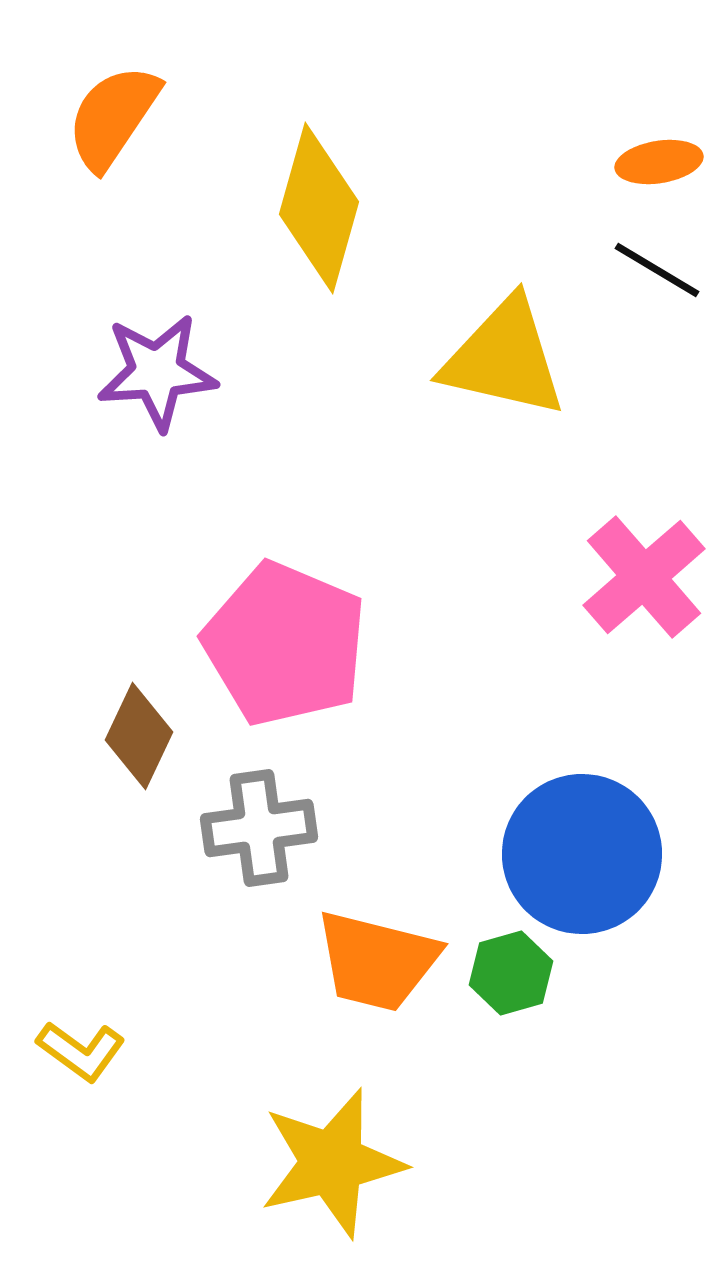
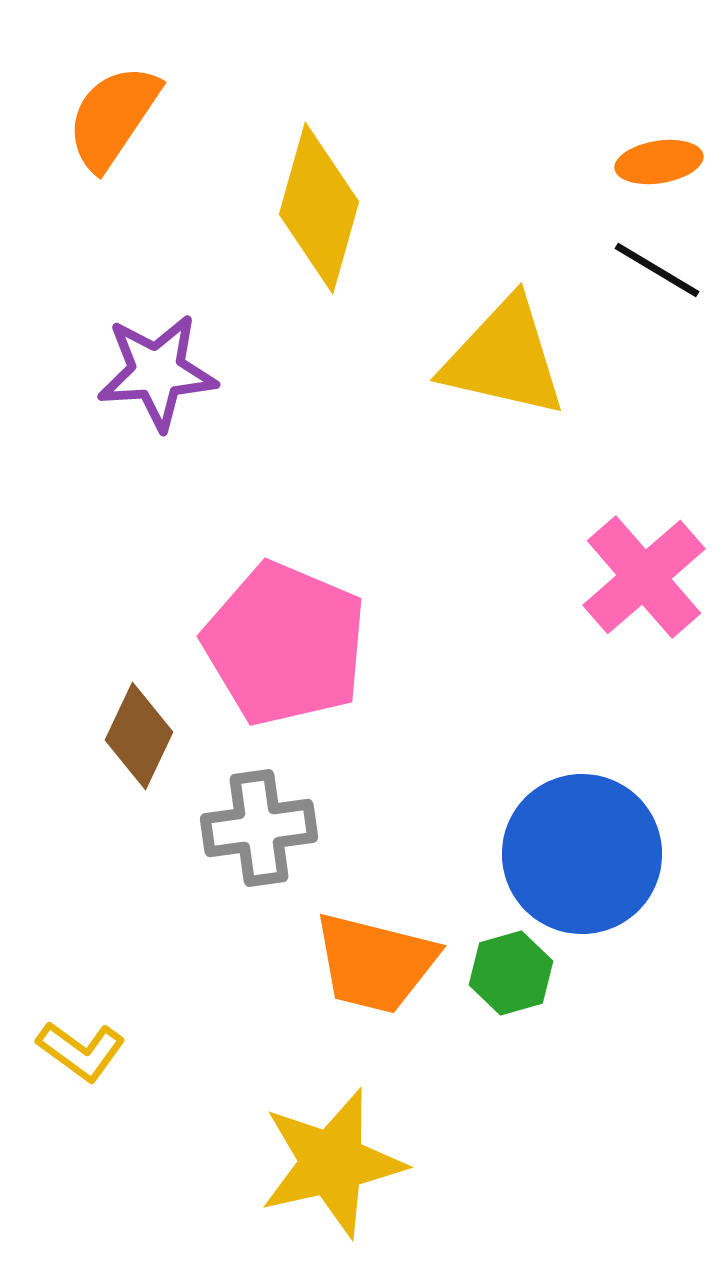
orange trapezoid: moved 2 px left, 2 px down
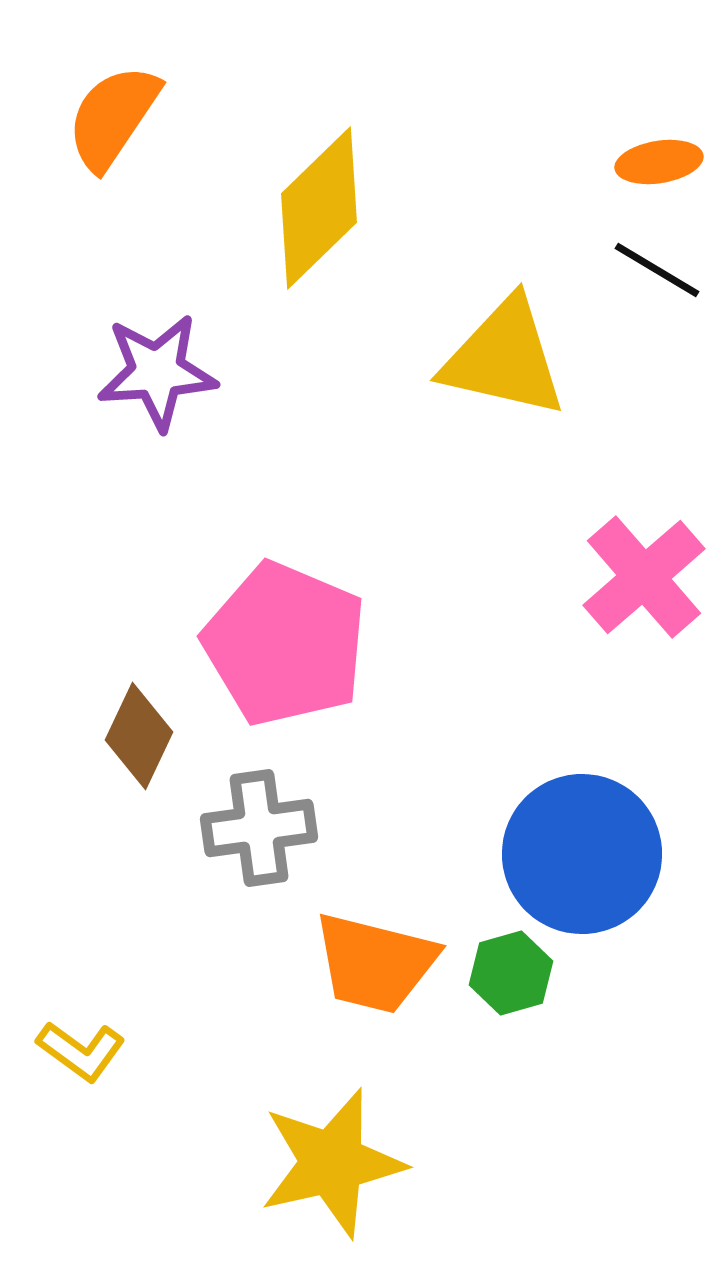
yellow diamond: rotated 30 degrees clockwise
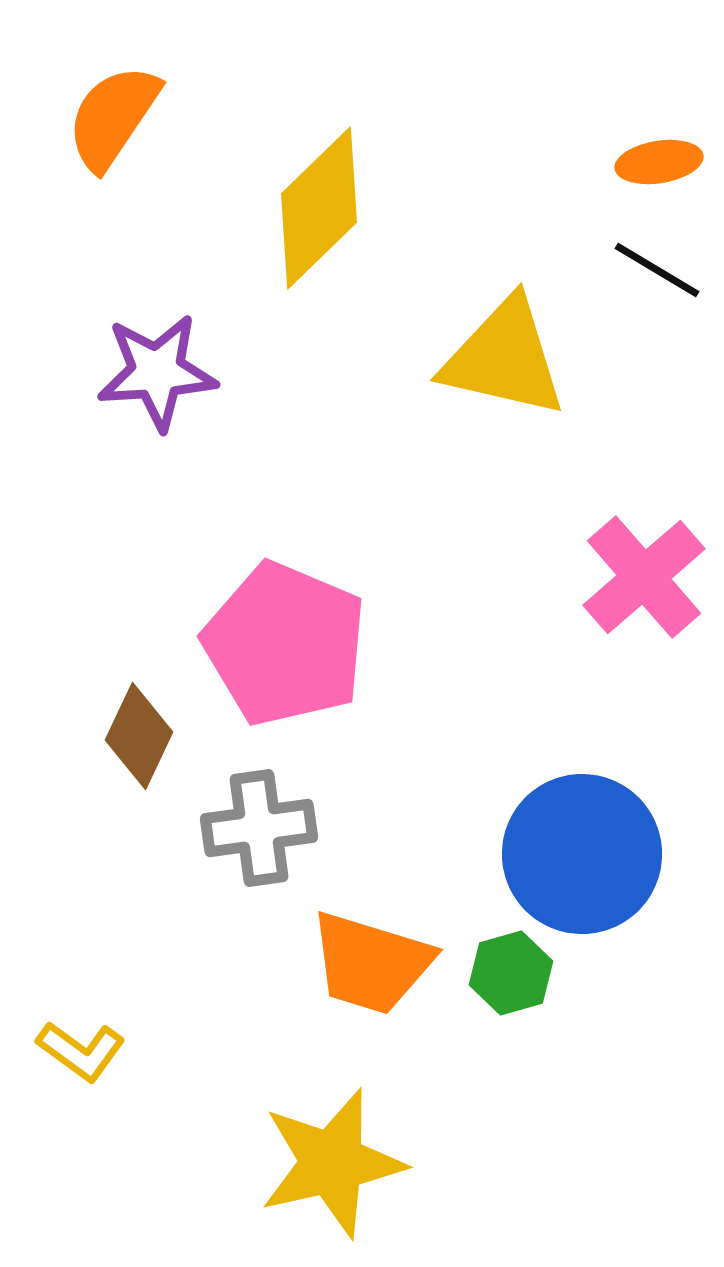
orange trapezoid: moved 4 px left; rotated 3 degrees clockwise
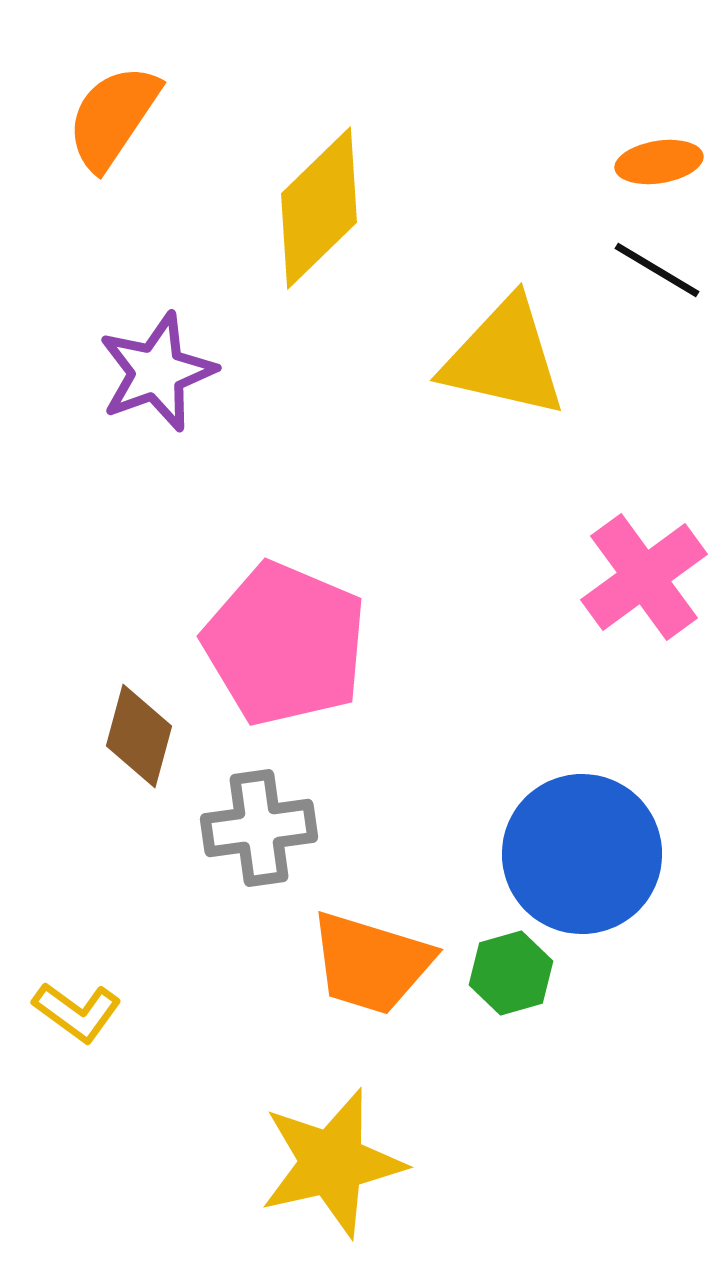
purple star: rotated 16 degrees counterclockwise
pink cross: rotated 5 degrees clockwise
brown diamond: rotated 10 degrees counterclockwise
yellow L-shape: moved 4 px left, 39 px up
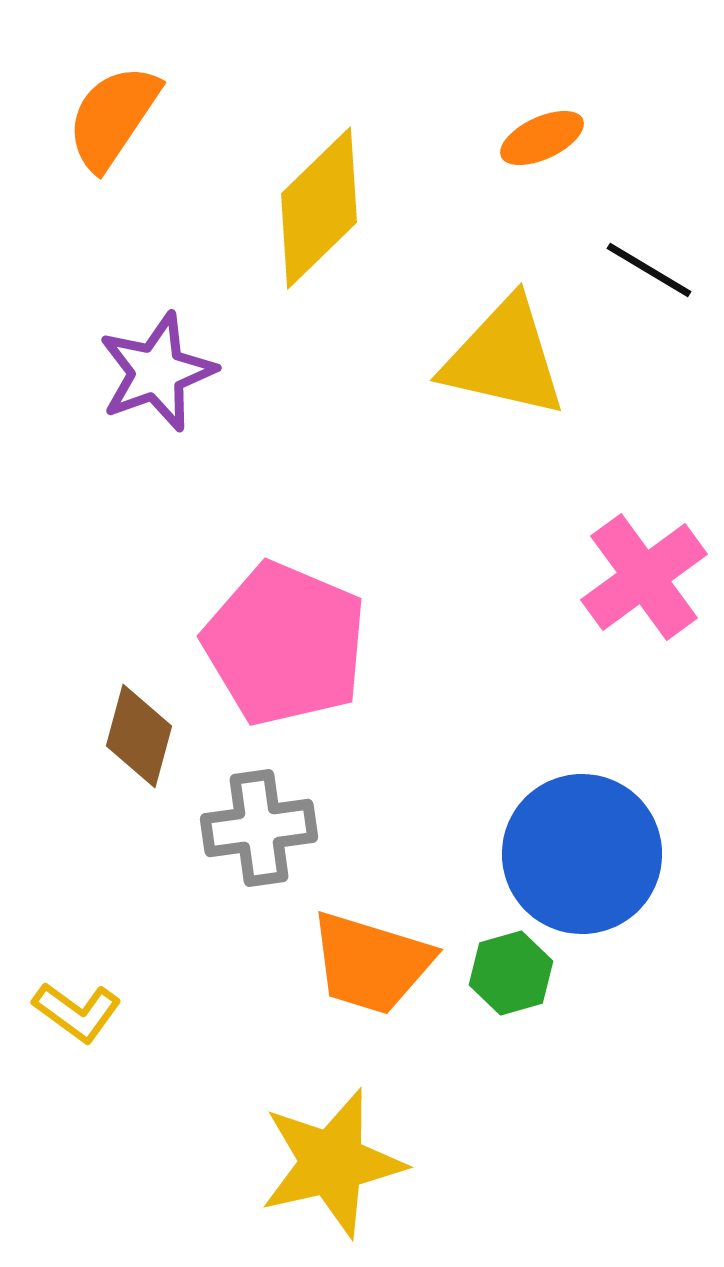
orange ellipse: moved 117 px left, 24 px up; rotated 16 degrees counterclockwise
black line: moved 8 px left
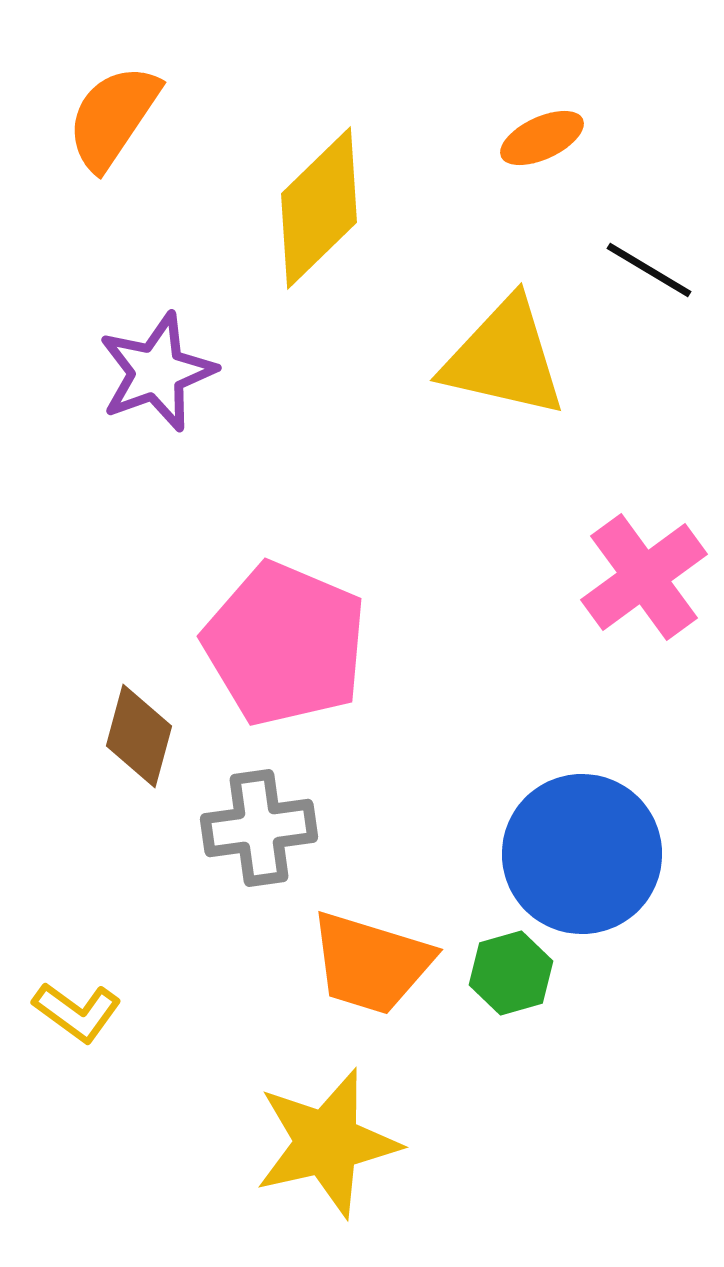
yellow star: moved 5 px left, 20 px up
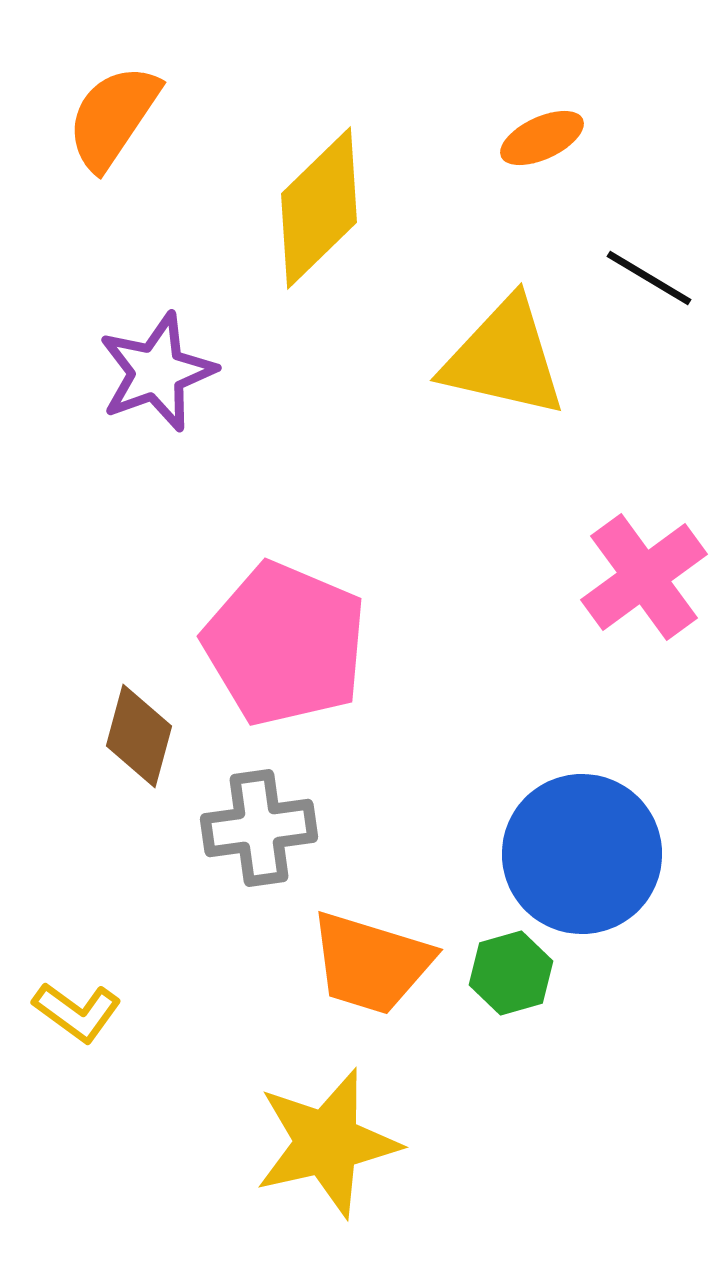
black line: moved 8 px down
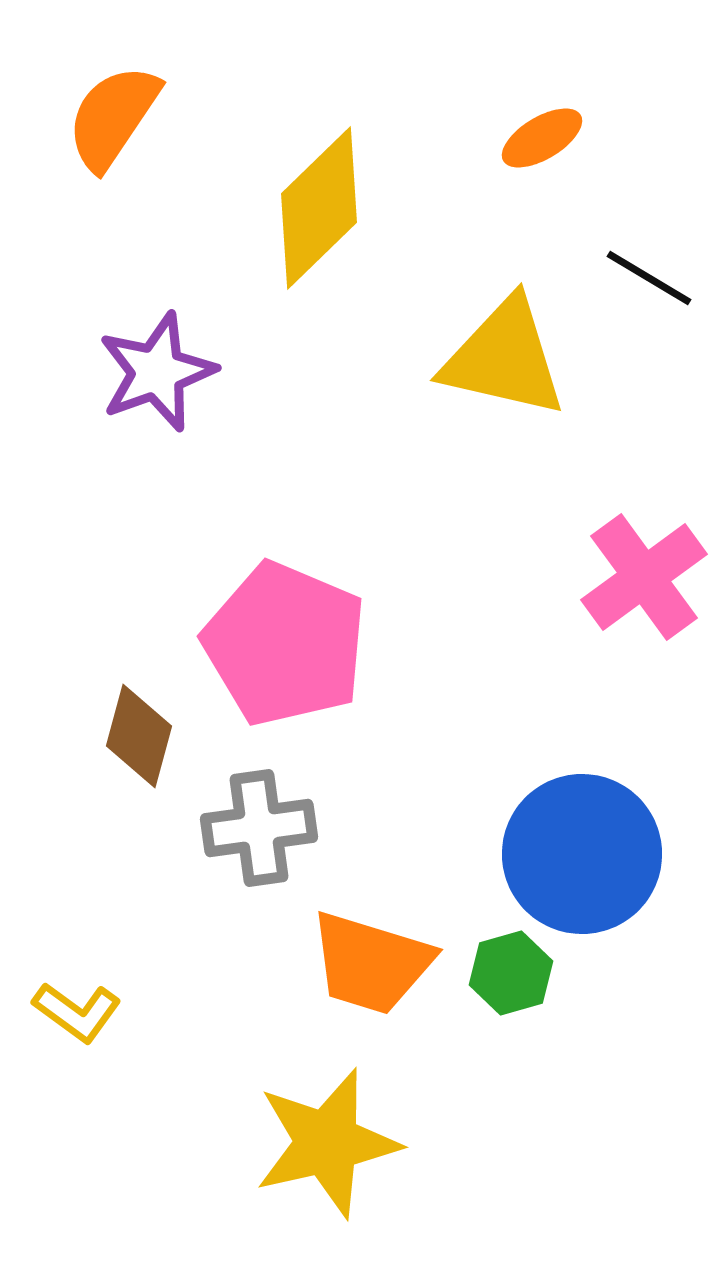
orange ellipse: rotated 6 degrees counterclockwise
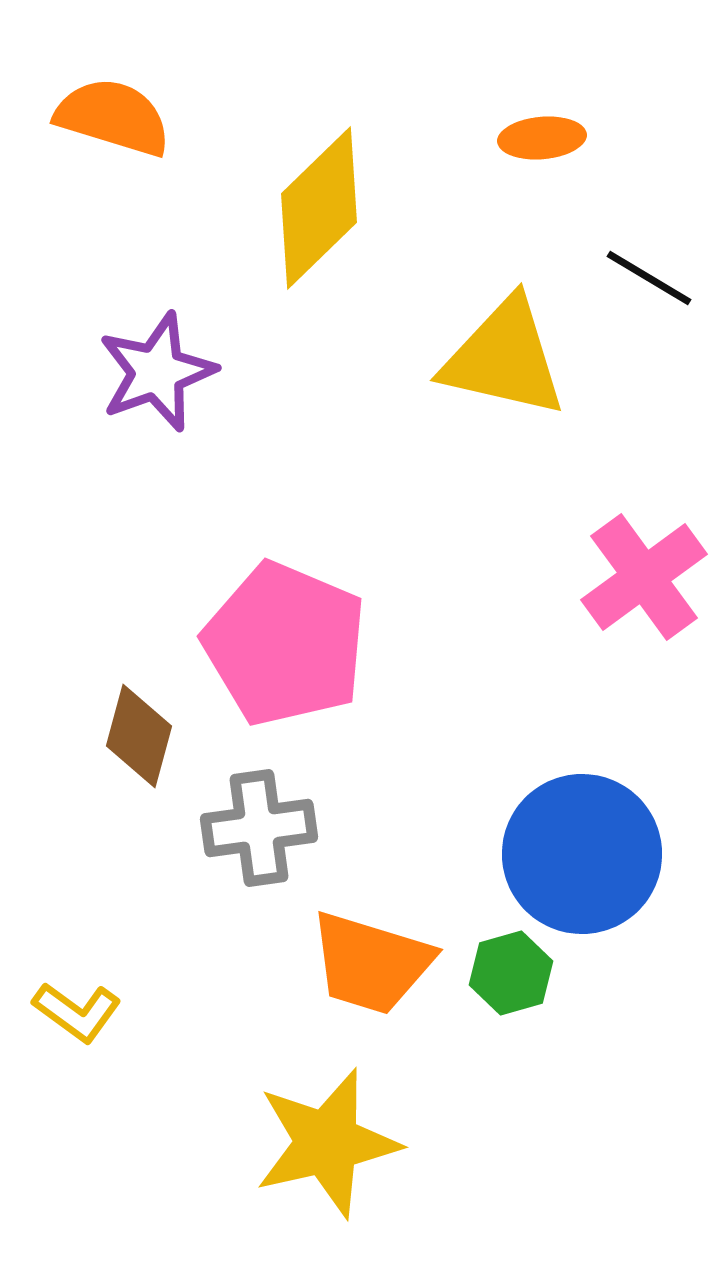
orange semicircle: rotated 73 degrees clockwise
orange ellipse: rotated 26 degrees clockwise
